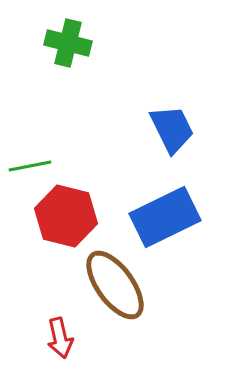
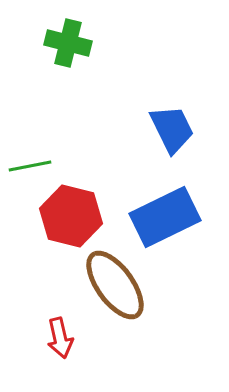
red hexagon: moved 5 px right
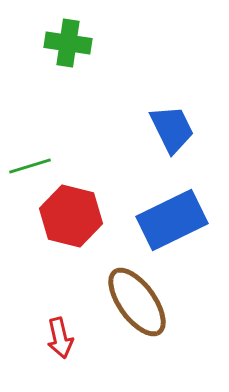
green cross: rotated 6 degrees counterclockwise
green line: rotated 6 degrees counterclockwise
blue rectangle: moved 7 px right, 3 px down
brown ellipse: moved 22 px right, 17 px down
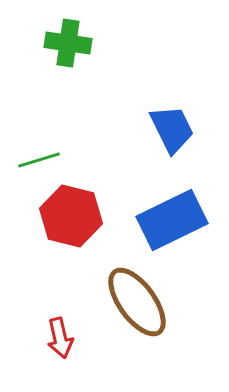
green line: moved 9 px right, 6 px up
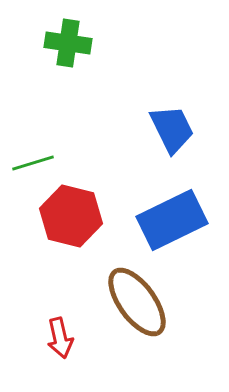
green line: moved 6 px left, 3 px down
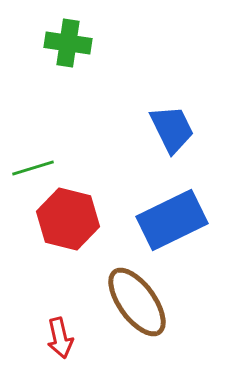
green line: moved 5 px down
red hexagon: moved 3 px left, 3 px down
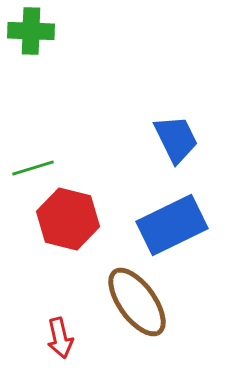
green cross: moved 37 px left, 12 px up; rotated 6 degrees counterclockwise
blue trapezoid: moved 4 px right, 10 px down
blue rectangle: moved 5 px down
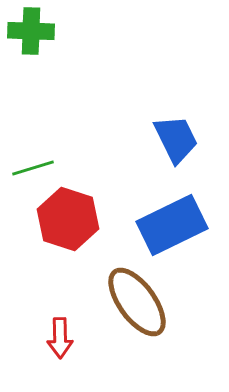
red hexagon: rotated 4 degrees clockwise
red arrow: rotated 12 degrees clockwise
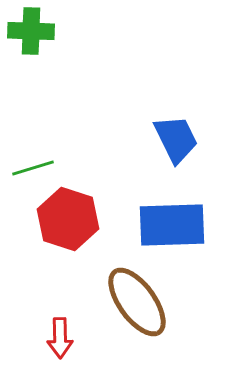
blue rectangle: rotated 24 degrees clockwise
